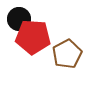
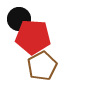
brown pentagon: moved 25 px left, 12 px down
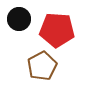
red pentagon: moved 24 px right, 7 px up
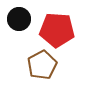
brown pentagon: moved 1 px up
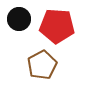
red pentagon: moved 4 px up
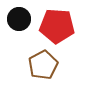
brown pentagon: moved 1 px right
